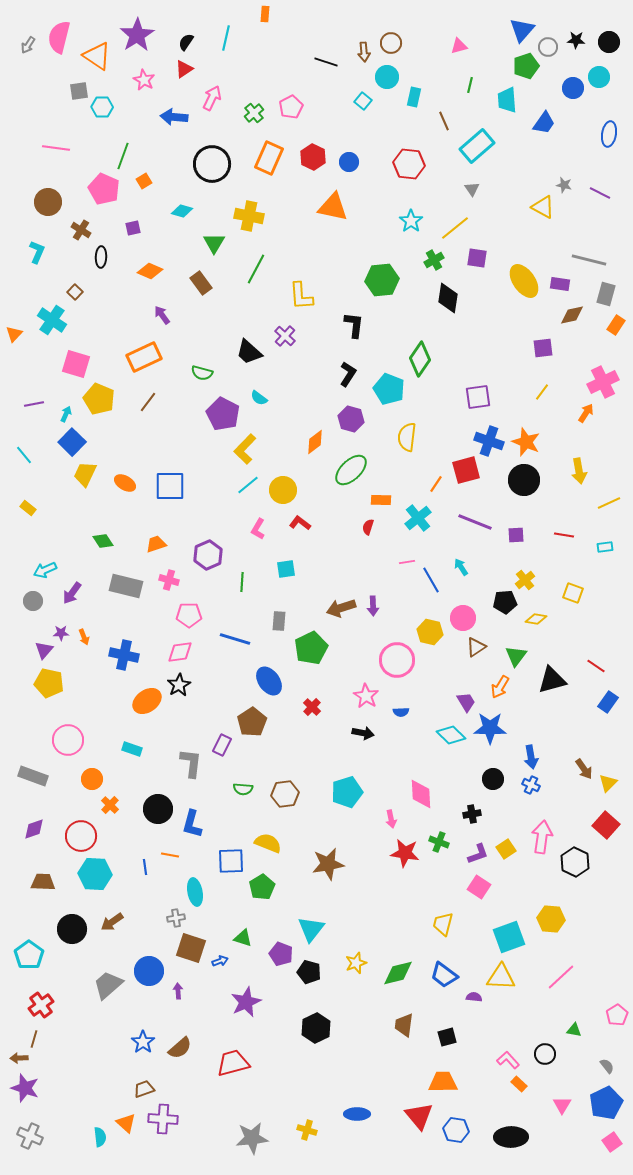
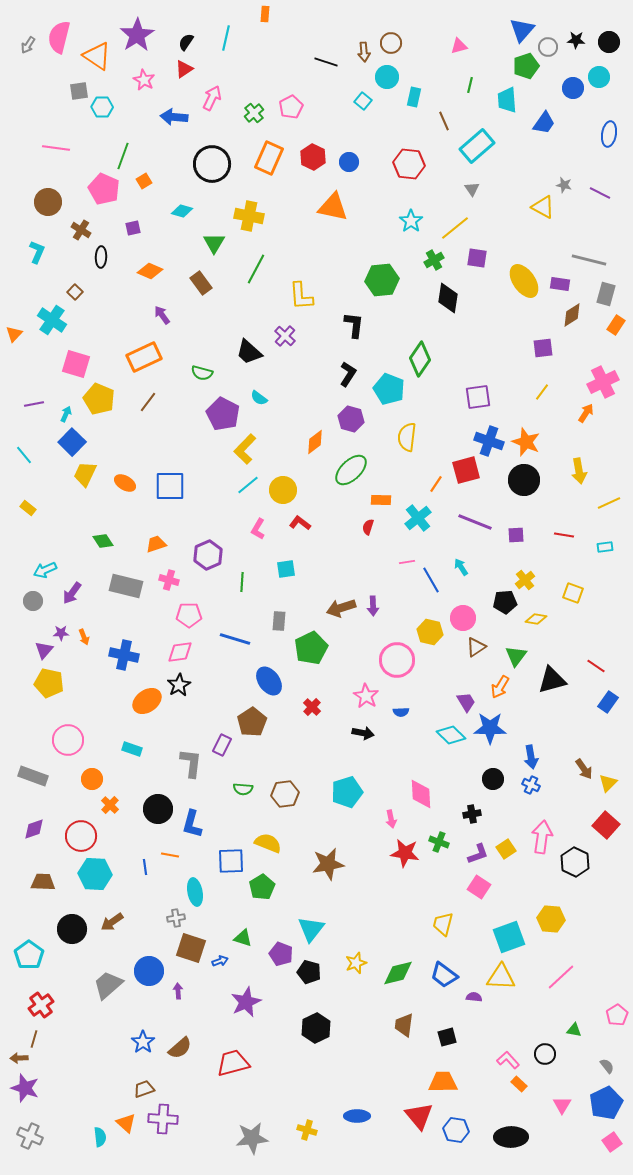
brown diamond at (572, 315): rotated 20 degrees counterclockwise
blue ellipse at (357, 1114): moved 2 px down
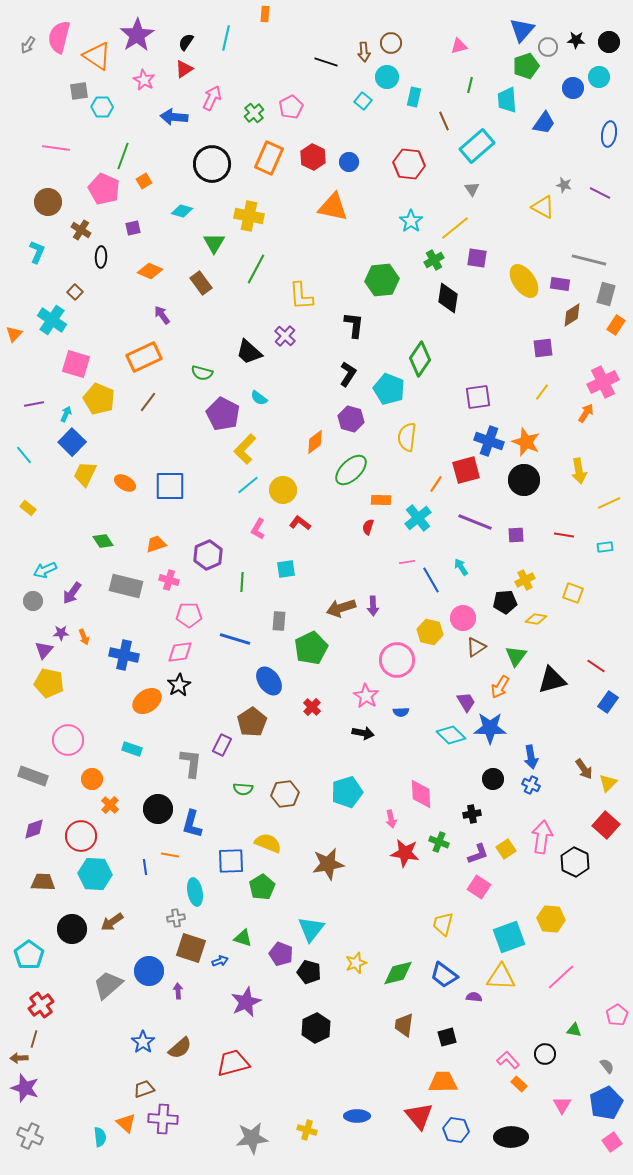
yellow cross at (525, 580): rotated 12 degrees clockwise
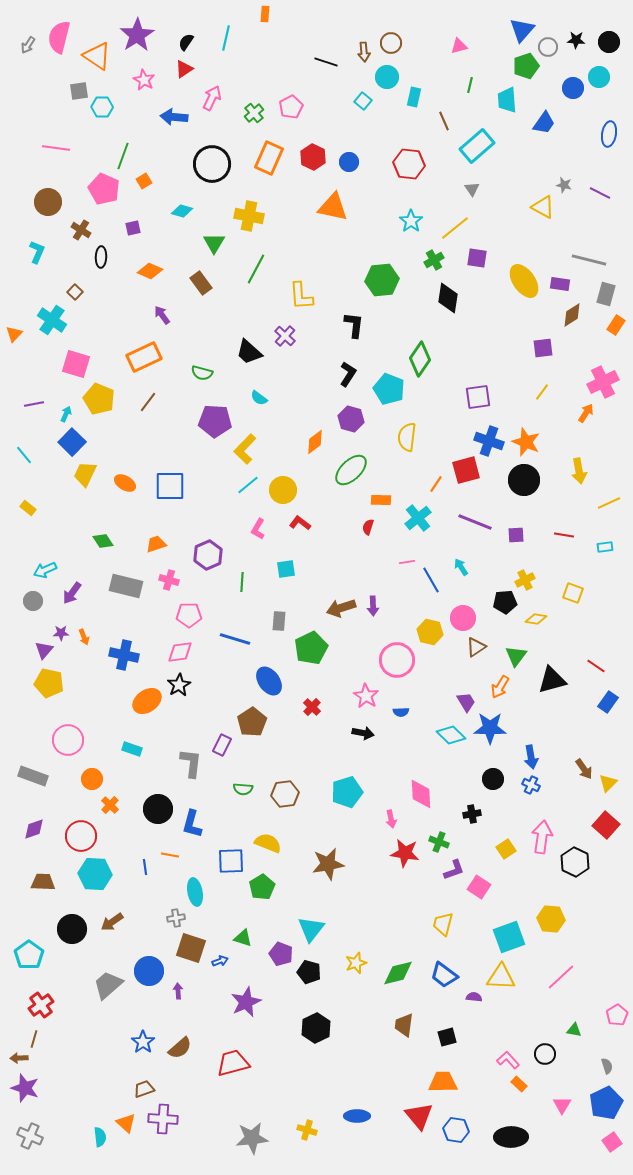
purple pentagon at (223, 414): moved 8 px left, 7 px down; rotated 24 degrees counterclockwise
purple L-shape at (478, 854): moved 24 px left, 16 px down
gray semicircle at (607, 1066): rotated 21 degrees clockwise
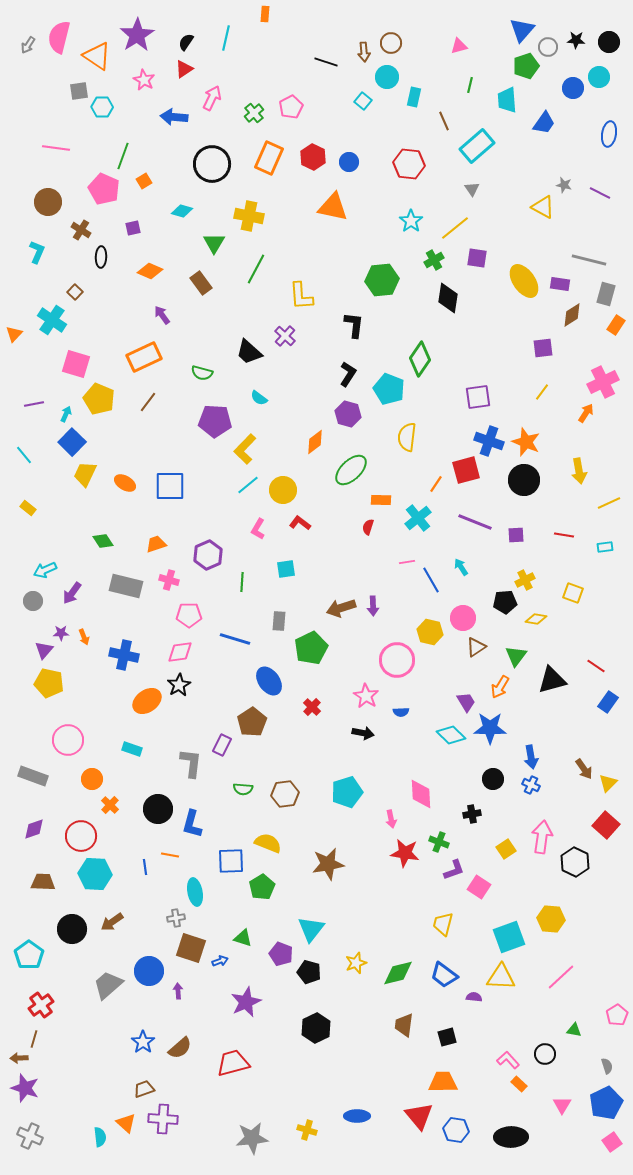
purple hexagon at (351, 419): moved 3 px left, 5 px up
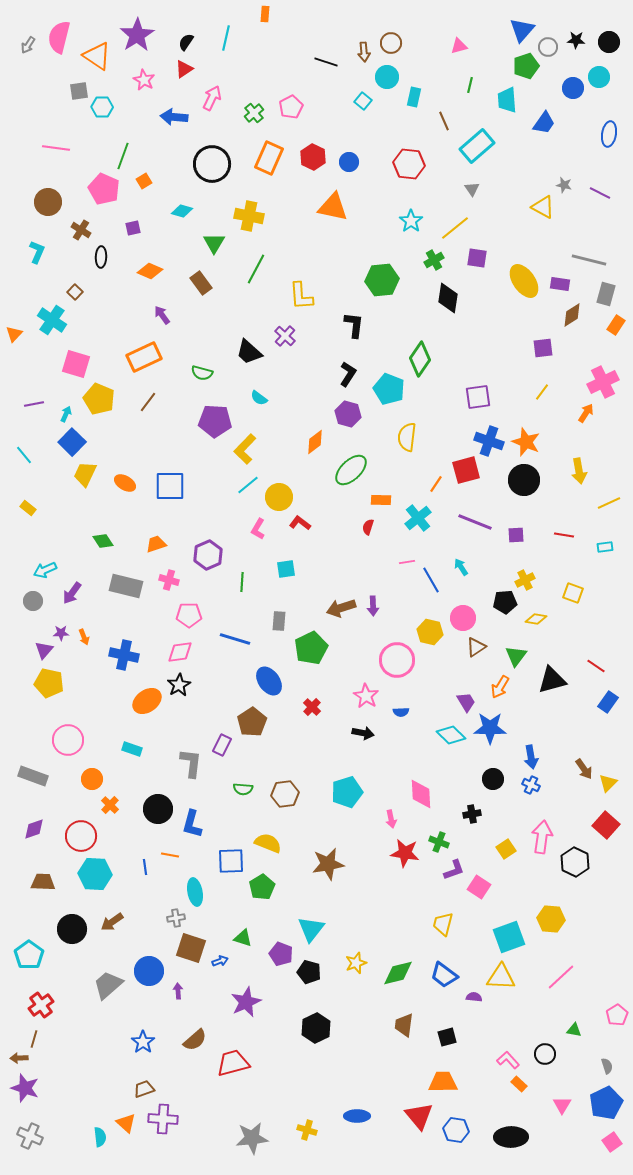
yellow circle at (283, 490): moved 4 px left, 7 px down
brown semicircle at (180, 1048): moved 15 px right, 8 px up
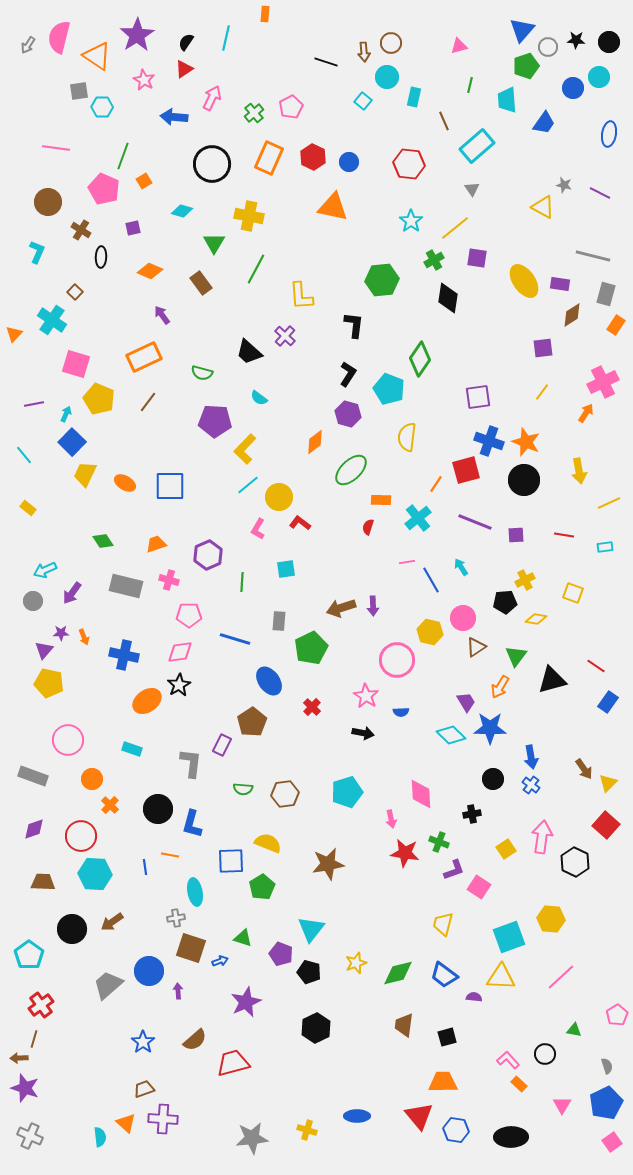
gray line at (589, 260): moved 4 px right, 4 px up
blue cross at (531, 785): rotated 12 degrees clockwise
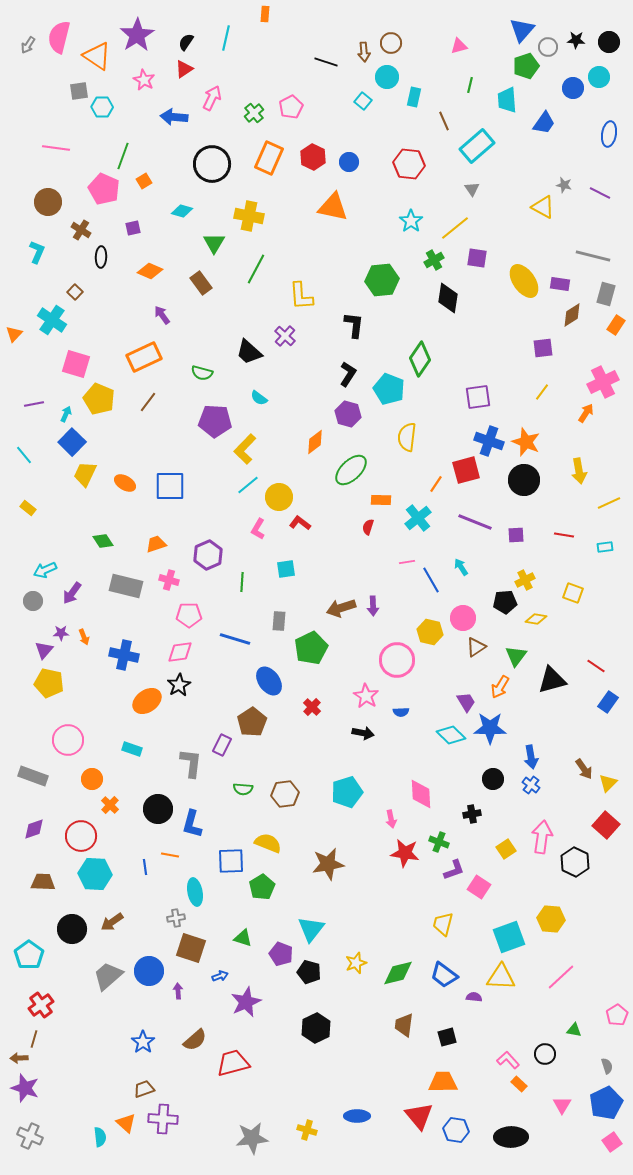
blue arrow at (220, 961): moved 15 px down
gray trapezoid at (108, 985): moved 9 px up
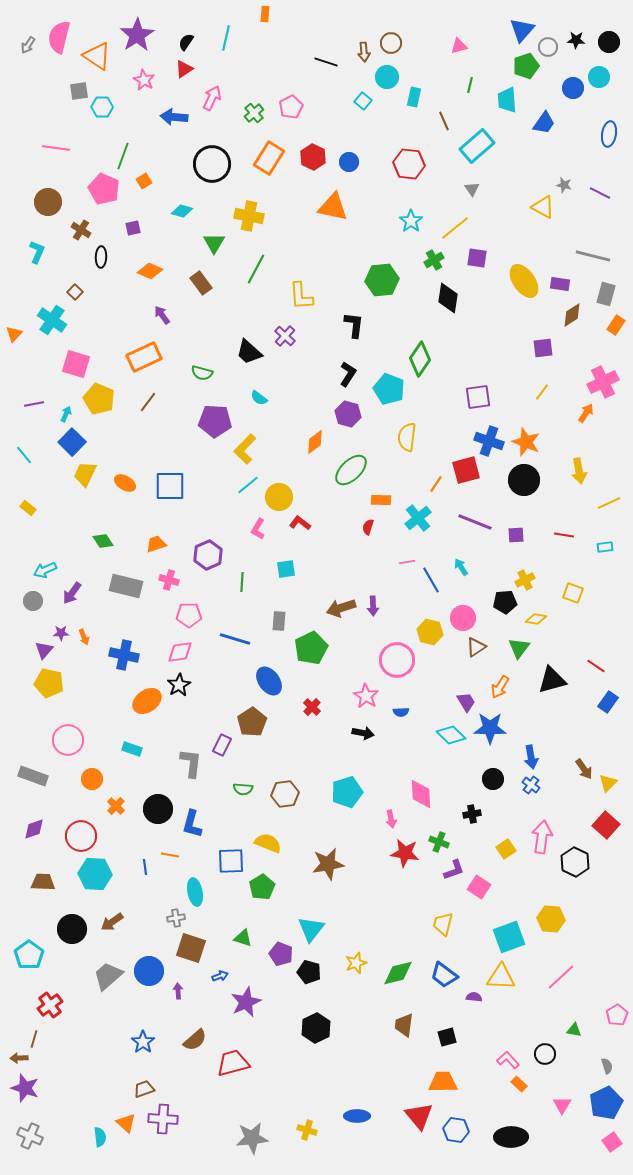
orange rectangle at (269, 158): rotated 8 degrees clockwise
green triangle at (516, 656): moved 3 px right, 8 px up
orange cross at (110, 805): moved 6 px right, 1 px down
red cross at (41, 1005): moved 9 px right
